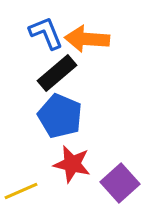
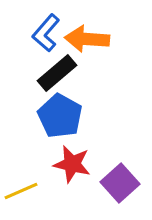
blue L-shape: rotated 117 degrees counterclockwise
blue pentagon: rotated 6 degrees clockwise
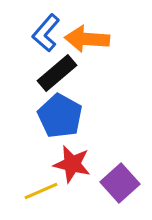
yellow line: moved 20 px right
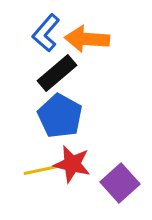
yellow line: moved 21 px up; rotated 12 degrees clockwise
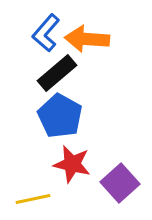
yellow line: moved 8 px left, 29 px down
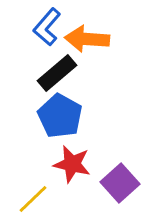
blue L-shape: moved 1 px right, 6 px up
yellow line: rotated 32 degrees counterclockwise
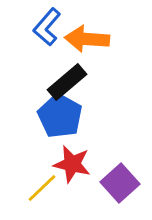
black rectangle: moved 10 px right, 9 px down
yellow line: moved 9 px right, 11 px up
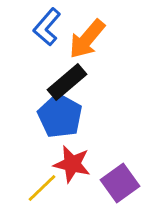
orange arrow: rotated 54 degrees counterclockwise
purple square: rotated 6 degrees clockwise
